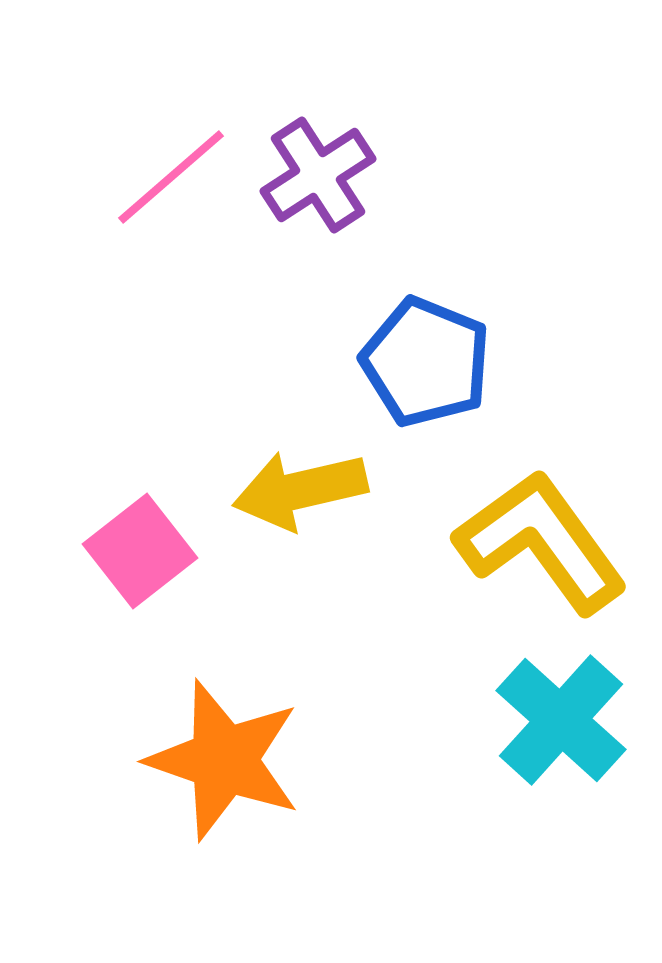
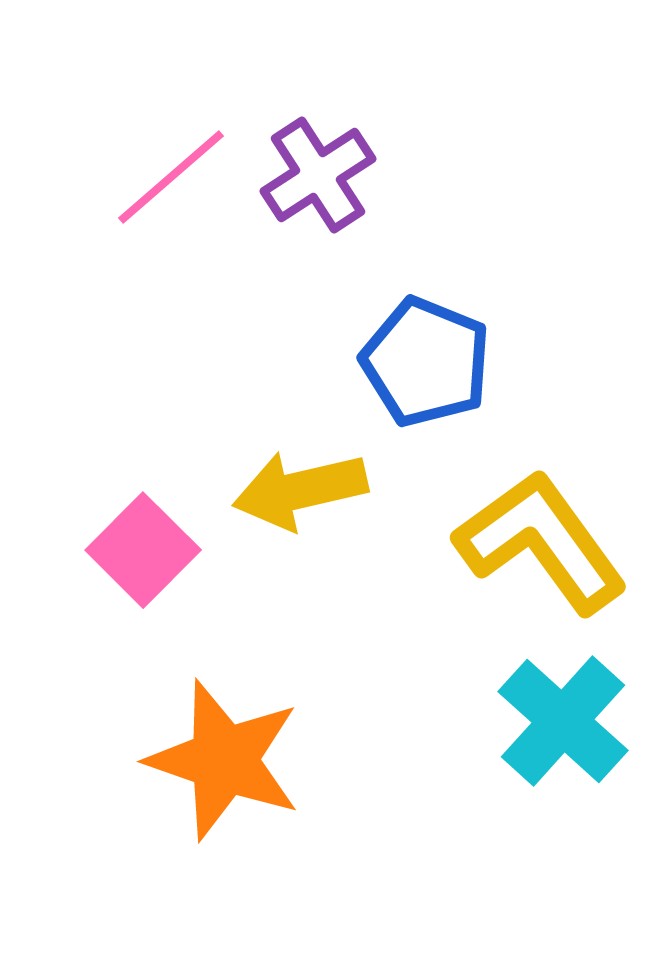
pink square: moved 3 px right, 1 px up; rotated 7 degrees counterclockwise
cyan cross: moved 2 px right, 1 px down
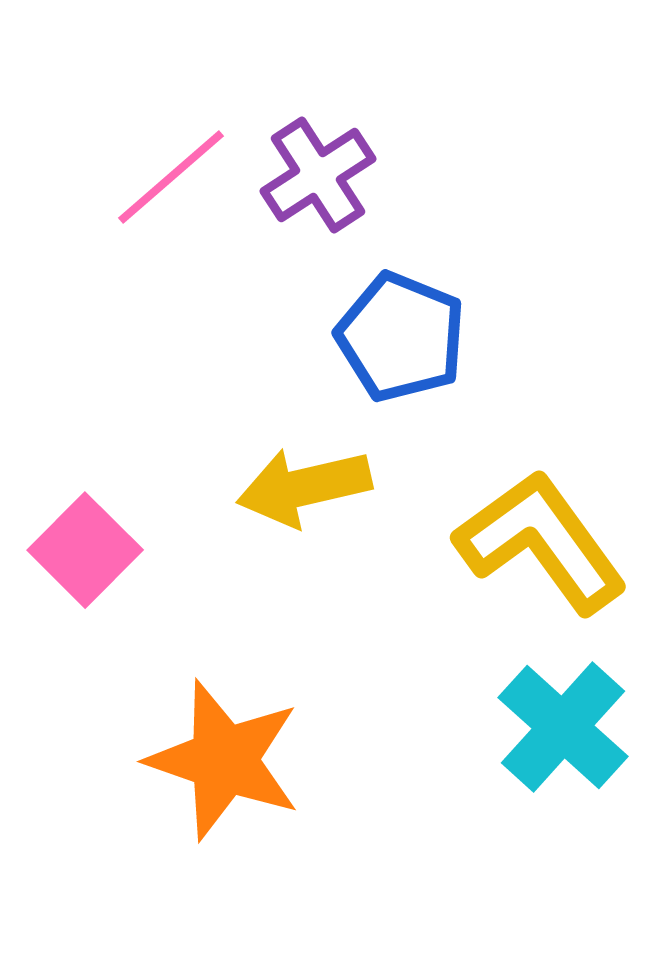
blue pentagon: moved 25 px left, 25 px up
yellow arrow: moved 4 px right, 3 px up
pink square: moved 58 px left
cyan cross: moved 6 px down
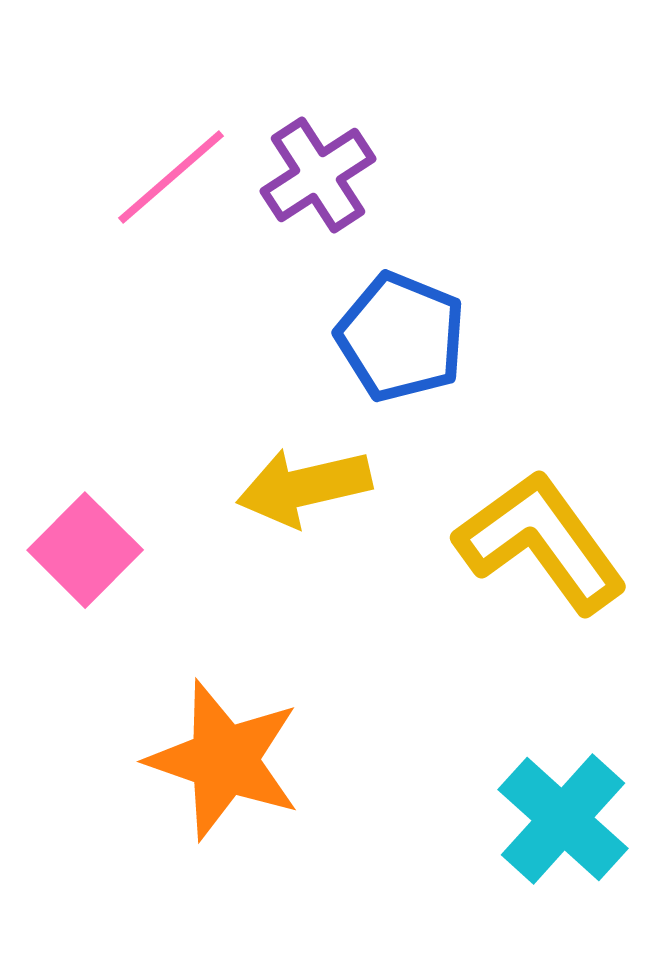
cyan cross: moved 92 px down
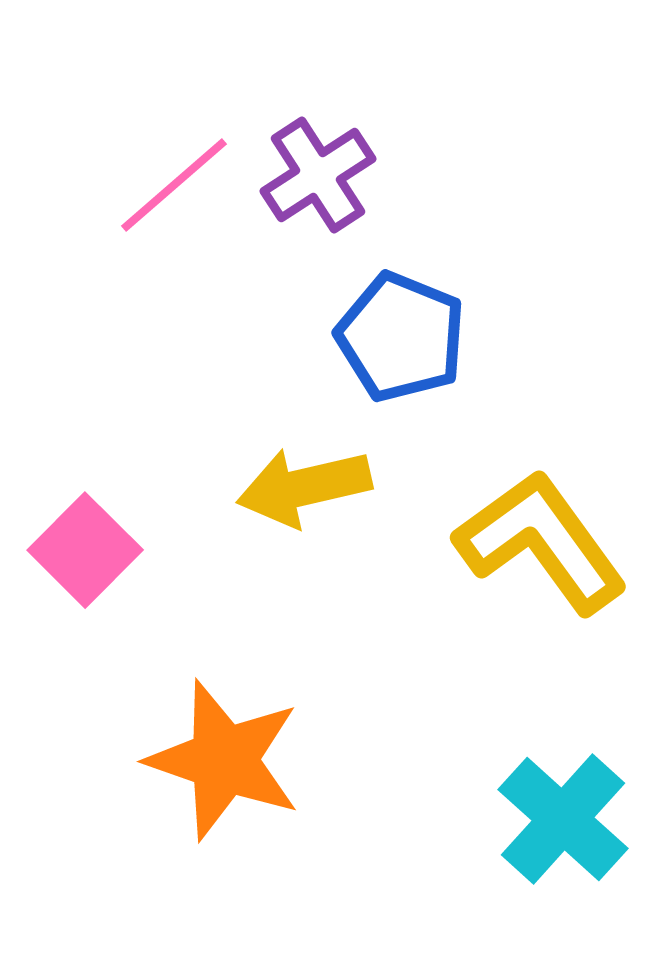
pink line: moved 3 px right, 8 px down
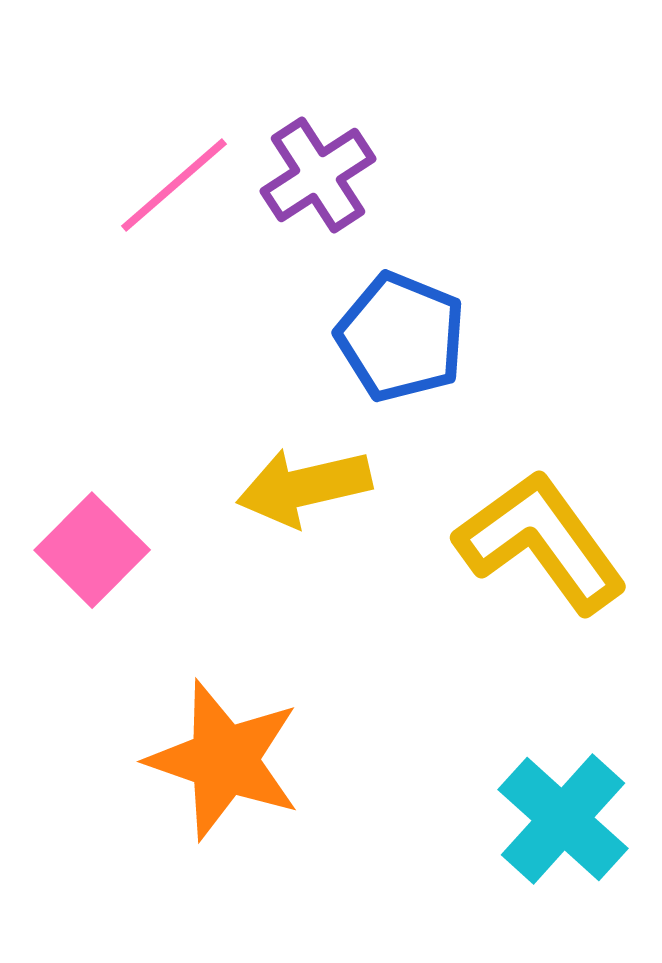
pink square: moved 7 px right
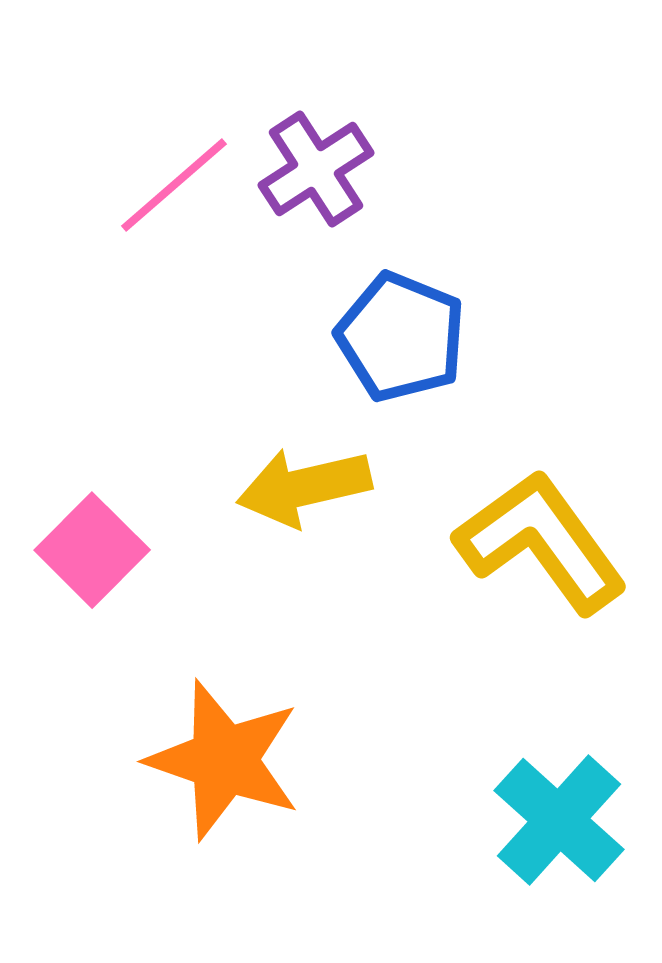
purple cross: moved 2 px left, 6 px up
cyan cross: moved 4 px left, 1 px down
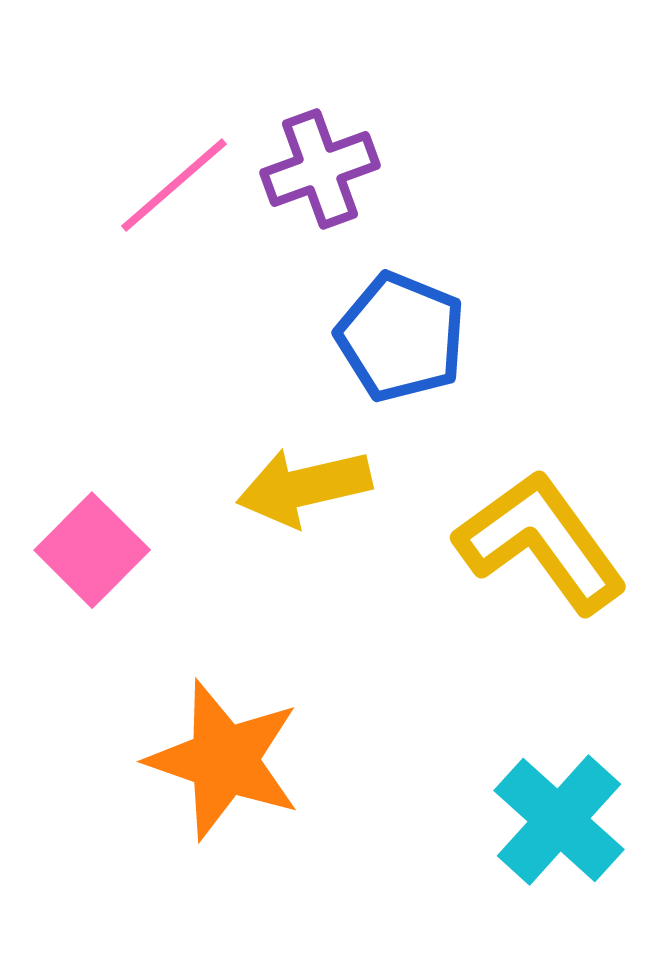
purple cross: moved 4 px right; rotated 13 degrees clockwise
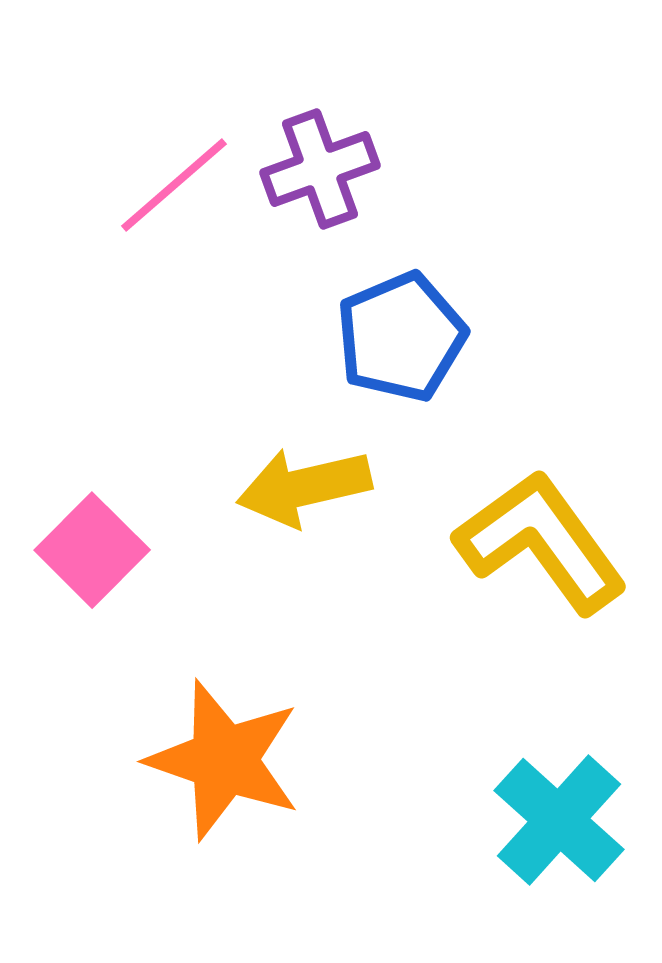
blue pentagon: rotated 27 degrees clockwise
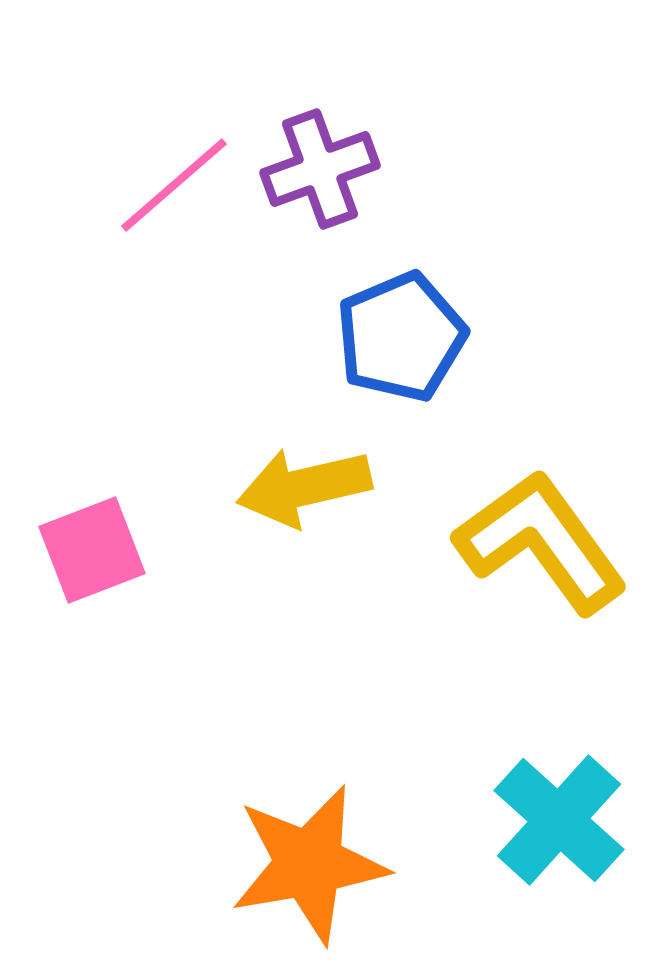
pink square: rotated 24 degrees clockwise
orange star: moved 85 px right, 104 px down; rotated 29 degrees counterclockwise
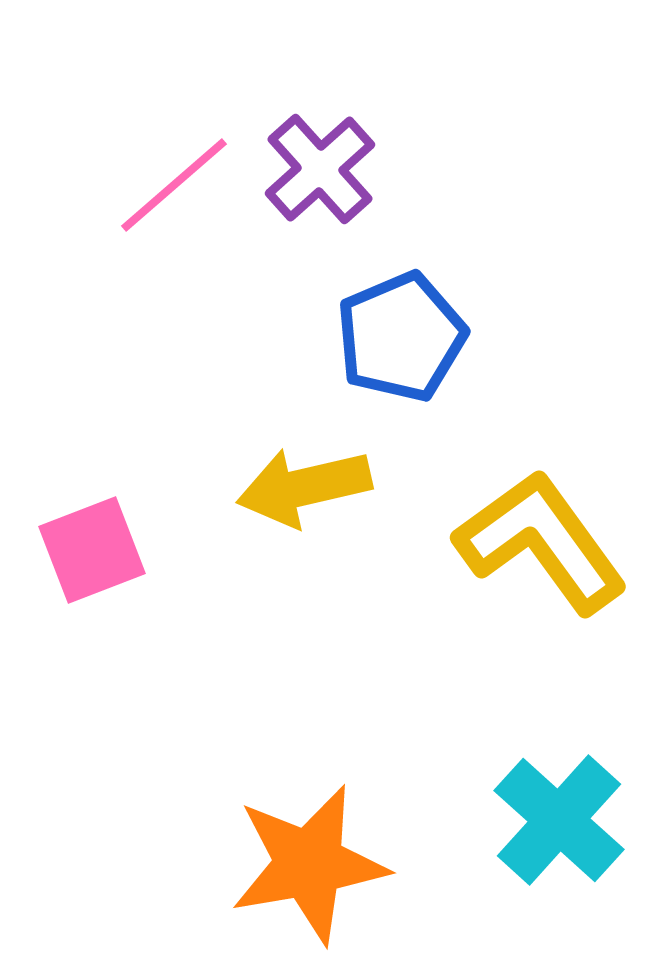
purple cross: rotated 22 degrees counterclockwise
